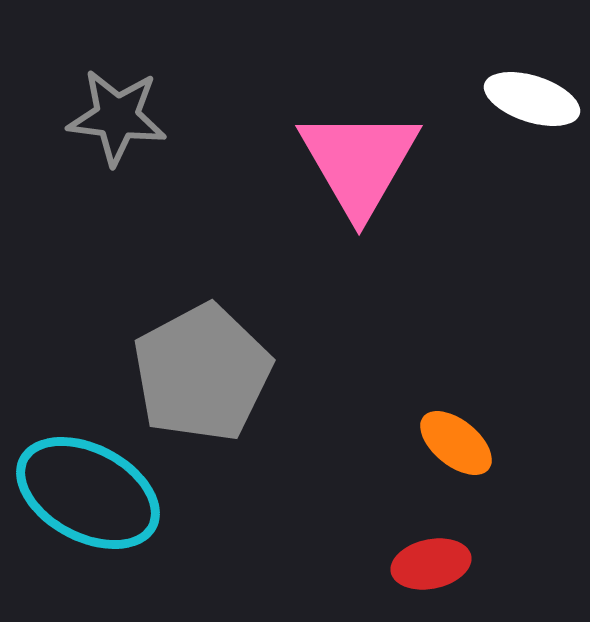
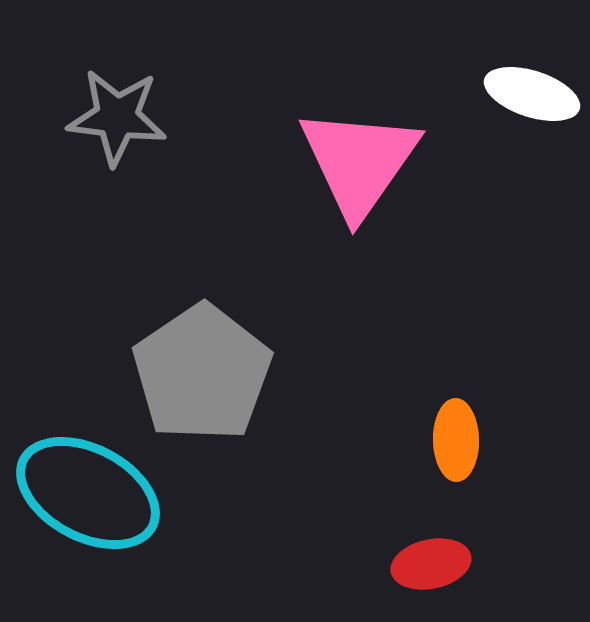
white ellipse: moved 5 px up
pink triangle: rotated 5 degrees clockwise
gray pentagon: rotated 6 degrees counterclockwise
orange ellipse: moved 3 px up; rotated 50 degrees clockwise
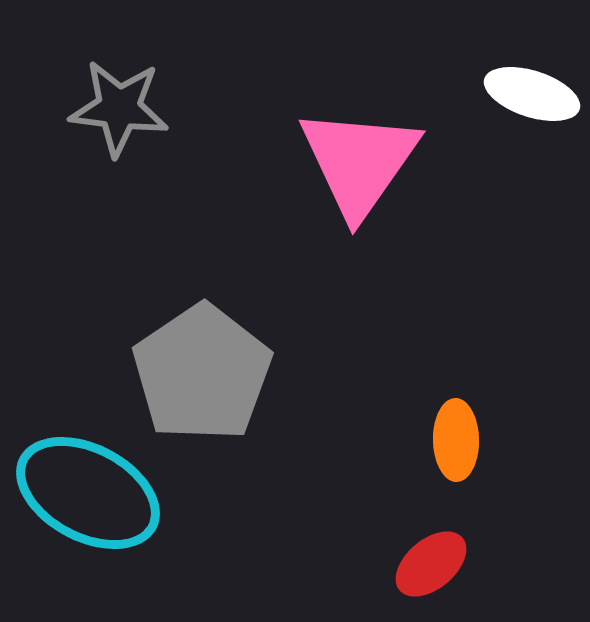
gray star: moved 2 px right, 9 px up
red ellipse: rotated 28 degrees counterclockwise
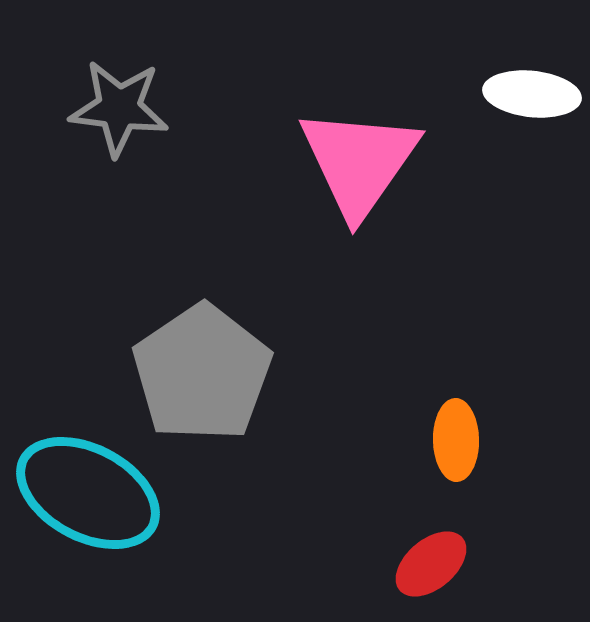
white ellipse: rotated 12 degrees counterclockwise
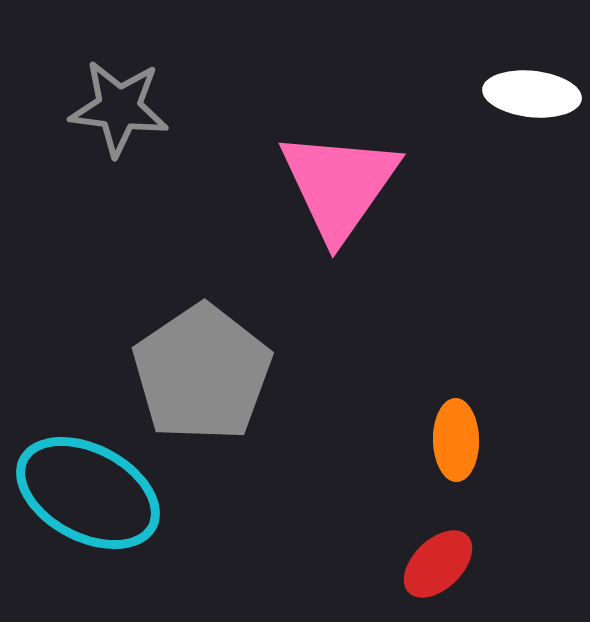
pink triangle: moved 20 px left, 23 px down
red ellipse: moved 7 px right; rotated 4 degrees counterclockwise
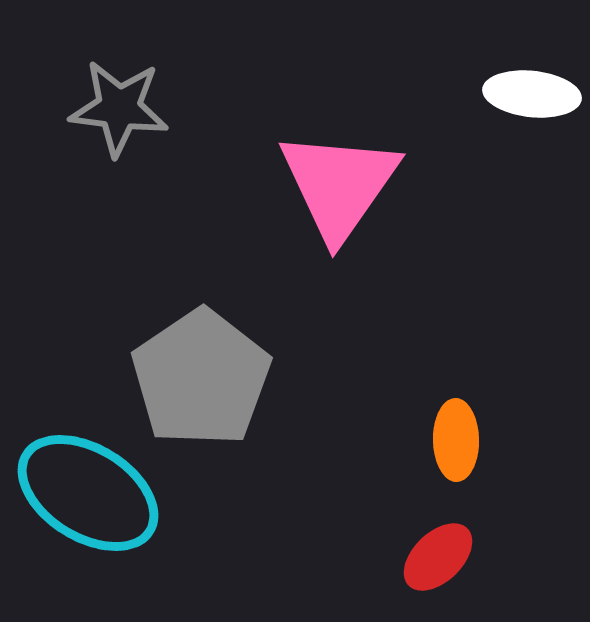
gray pentagon: moved 1 px left, 5 px down
cyan ellipse: rotated 4 degrees clockwise
red ellipse: moved 7 px up
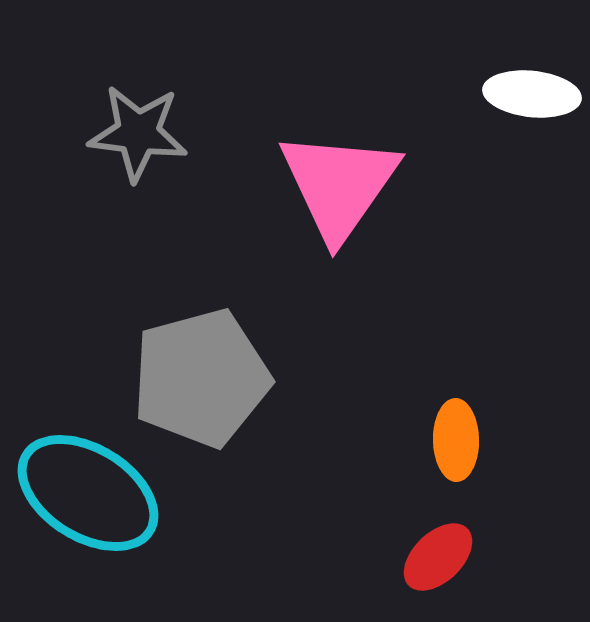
gray star: moved 19 px right, 25 px down
gray pentagon: rotated 19 degrees clockwise
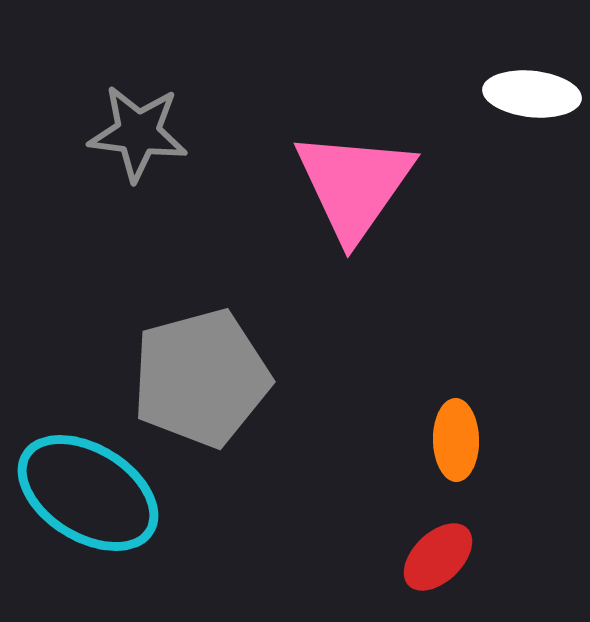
pink triangle: moved 15 px right
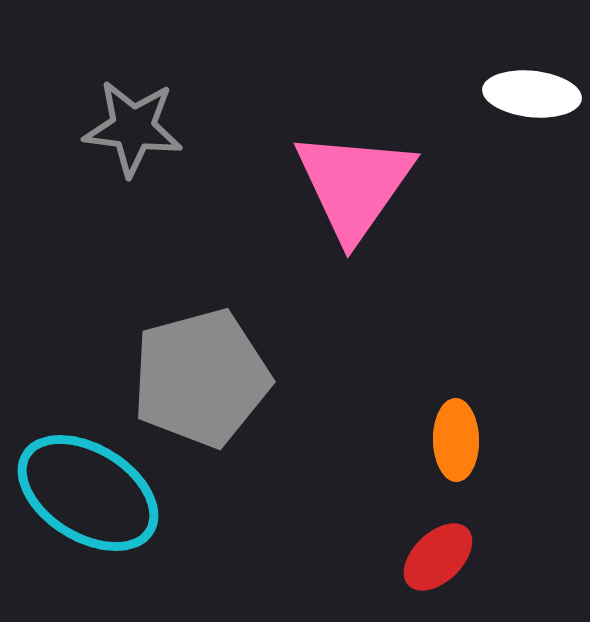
gray star: moved 5 px left, 5 px up
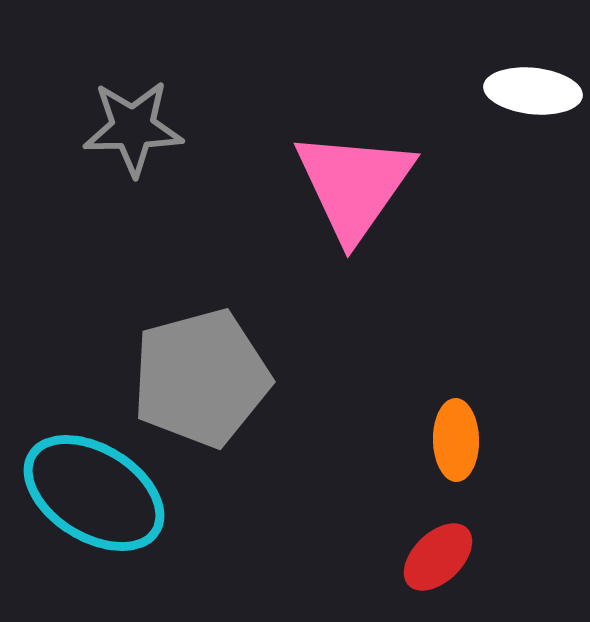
white ellipse: moved 1 px right, 3 px up
gray star: rotated 8 degrees counterclockwise
cyan ellipse: moved 6 px right
